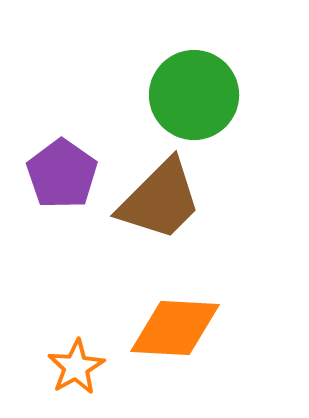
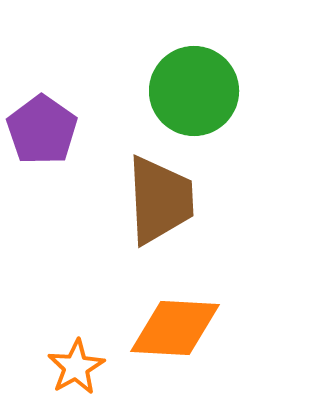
green circle: moved 4 px up
purple pentagon: moved 20 px left, 44 px up
brown trapezoid: rotated 48 degrees counterclockwise
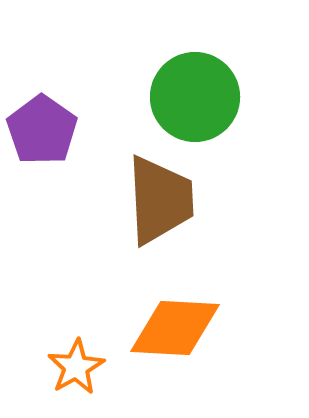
green circle: moved 1 px right, 6 px down
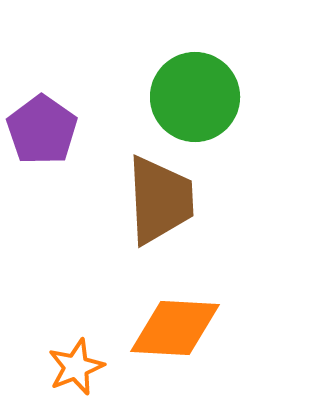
orange star: rotated 8 degrees clockwise
